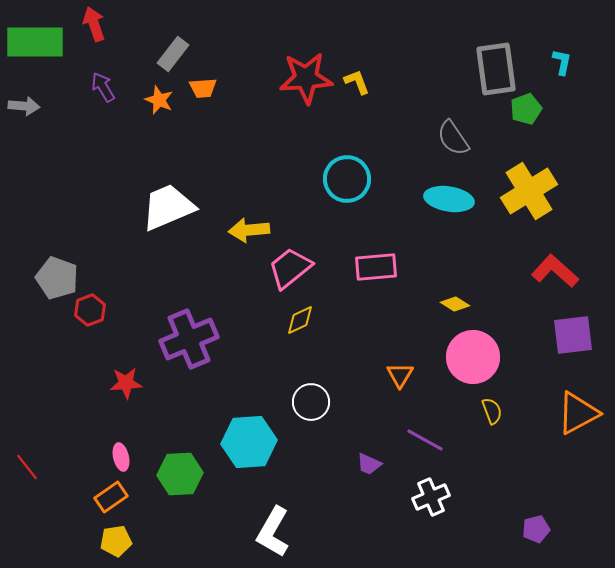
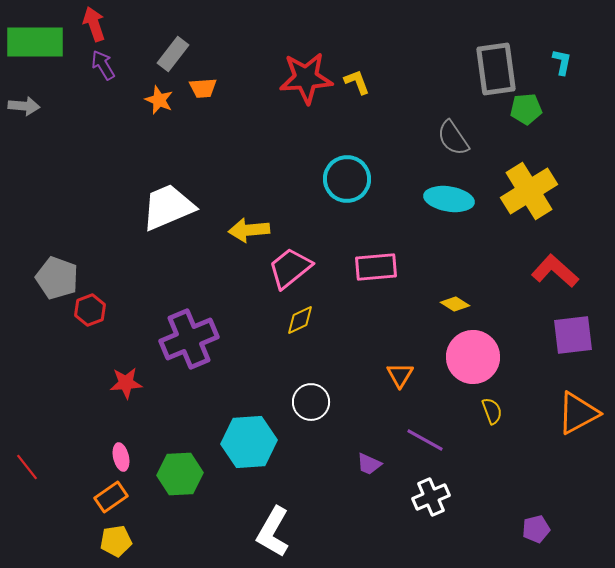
purple arrow at (103, 87): moved 22 px up
green pentagon at (526, 109): rotated 16 degrees clockwise
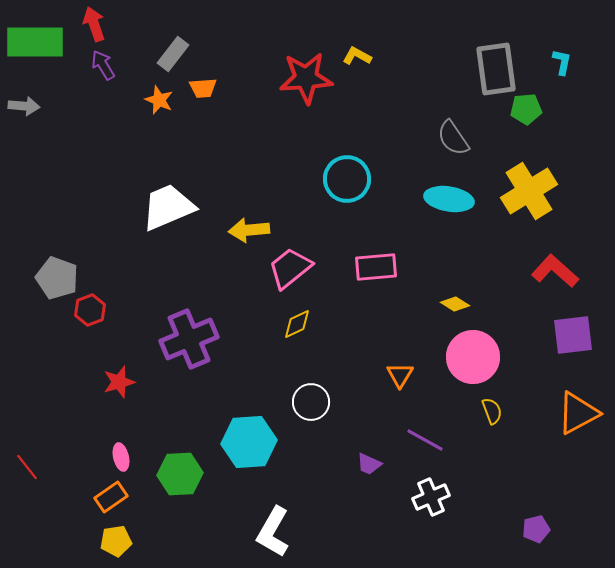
yellow L-shape at (357, 82): moved 26 px up; rotated 40 degrees counterclockwise
yellow diamond at (300, 320): moved 3 px left, 4 px down
red star at (126, 383): moved 7 px left, 1 px up; rotated 12 degrees counterclockwise
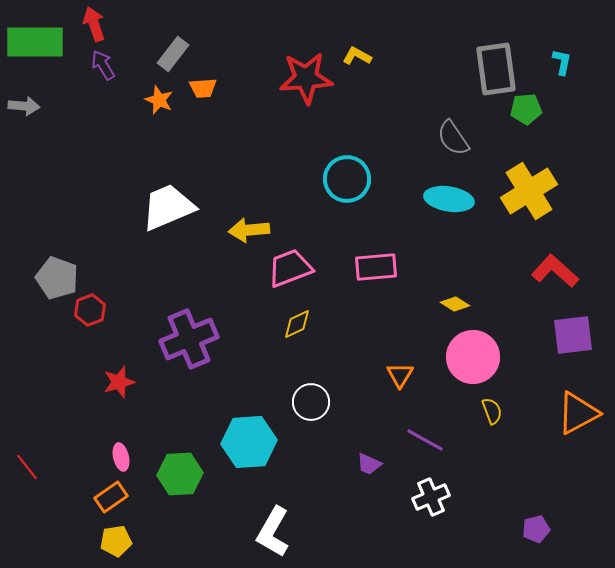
pink trapezoid at (290, 268): rotated 18 degrees clockwise
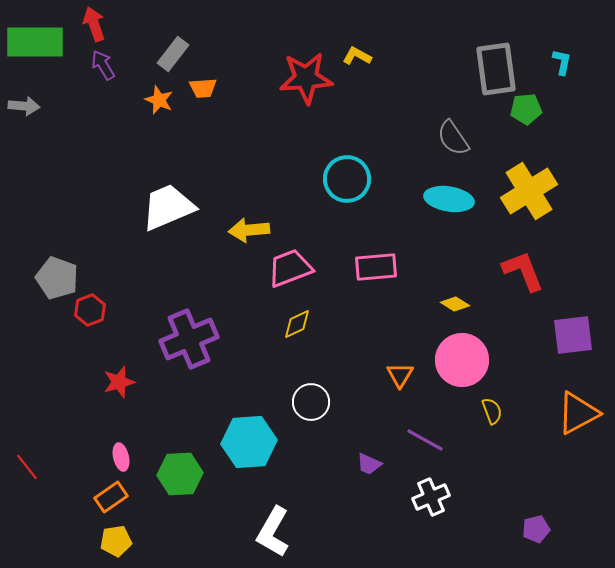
red L-shape at (555, 271): moved 32 px left; rotated 27 degrees clockwise
pink circle at (473, 357): moved 11 px left, 3 px down
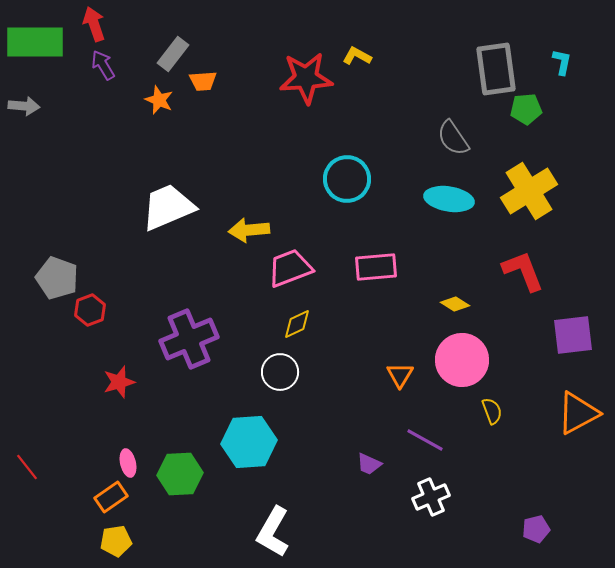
orange trapezoid at (203, 88): moved 7 px up
white circle at (311, 402): moved 31 px left, 30 px up
pink ellipse at (121, 457): moved 7 px right, 6 px down
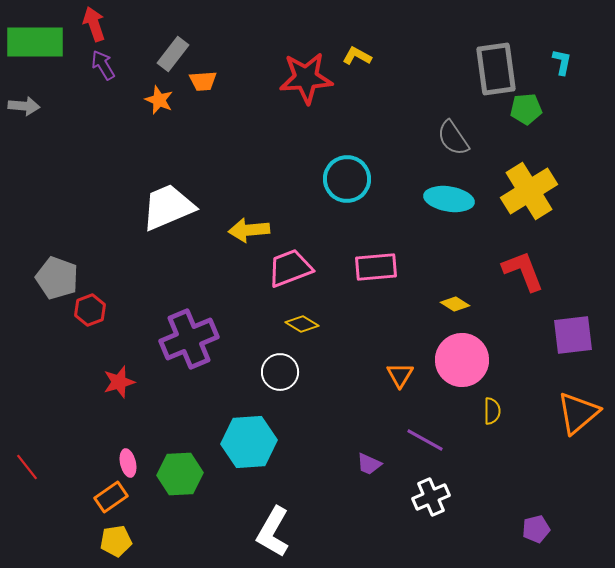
yellow diamond at (297, 324): moved 5 px right; rotated 56 degrees clockwise
yellow semicircle at (492, 411): rotated 20 degrees clockwise
orange triangle at (578, 413): rotated 12 degrees counterclockwise
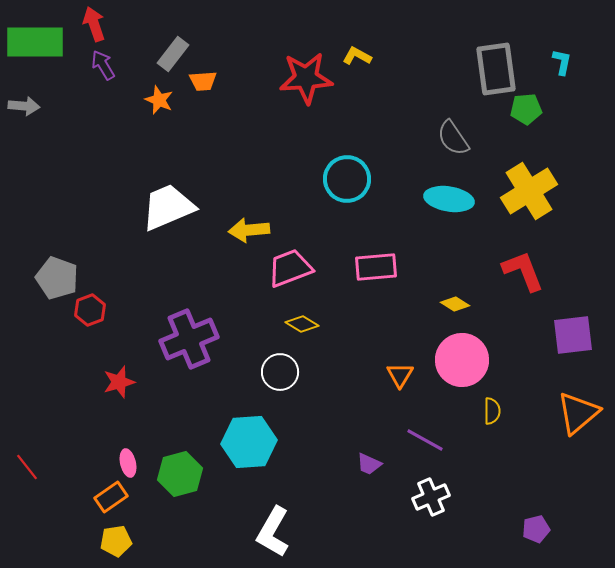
green hexagon at (180, 474): rotated 12 degrees counterclockwise
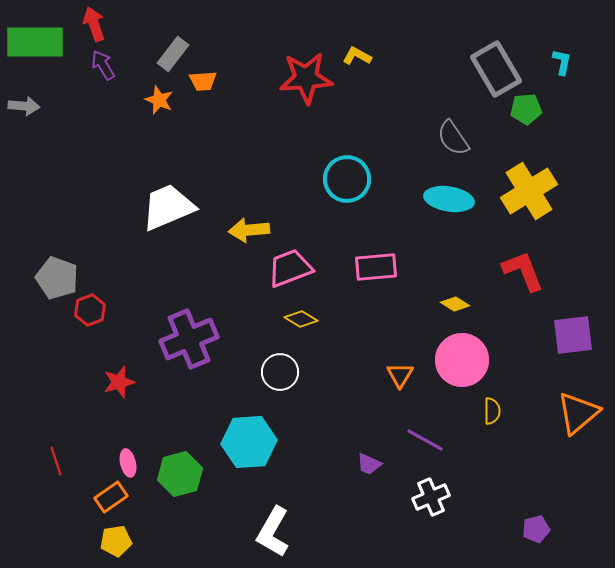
gray rectangle at (496, 69): rotated 22 degrees counterclockwise
yellow diamond at (302, 324): moved 1 px left, 5 px up
red line at (27, 467): moved 29 px right, 6 px up; rotated 20 degrees clockwise
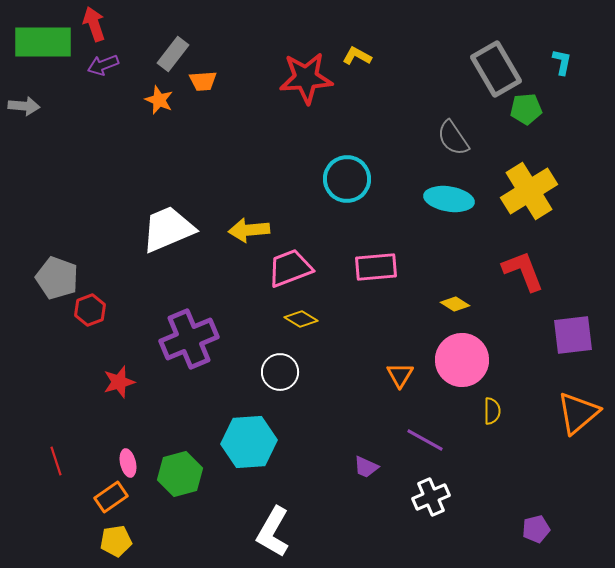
green rectangle at (35, 42): moved 8 px right
purple arrow at (103, 65): rotated 80 degrees counterclockwise
white trapezoid at (168, 207): moved 22 px down
purple trapezoid at (369, 464): moved 3 px left, 3 px down
